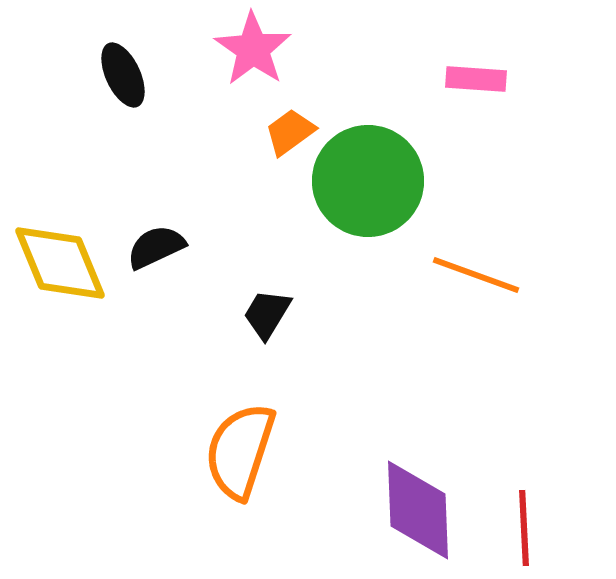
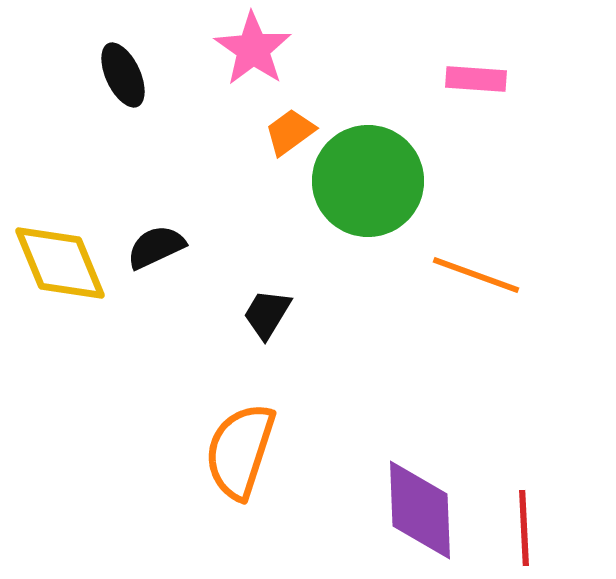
purple diamond: moved 2 px right
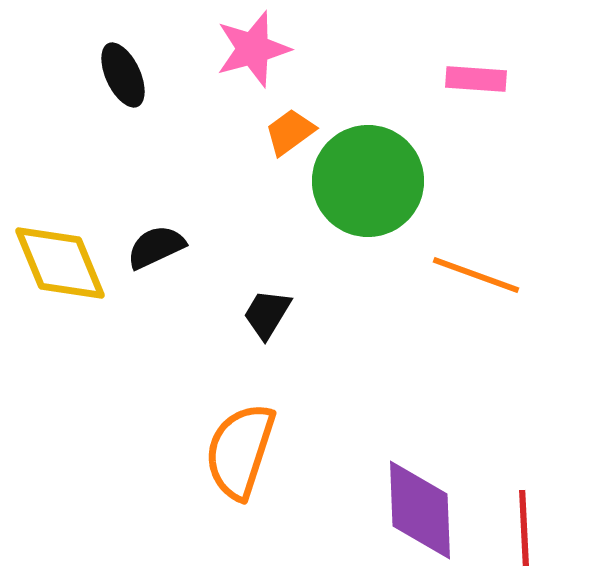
pink star: rotated 22 degrees clockwise
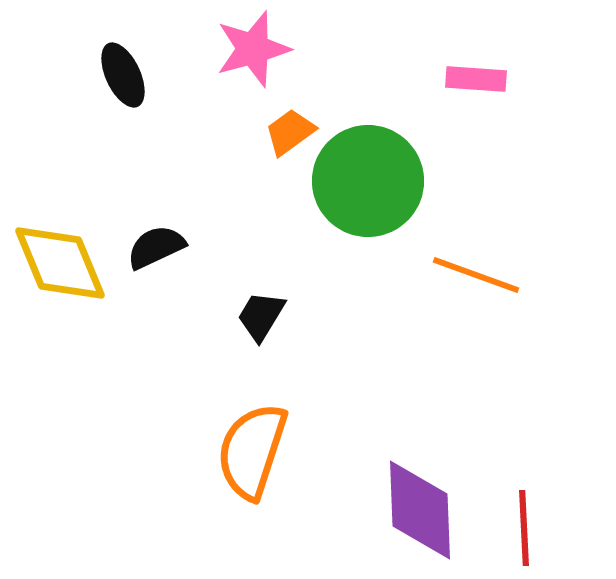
black trapezoid: moved 6 px left, 2 px down
orange semicircle: moved 12 px right
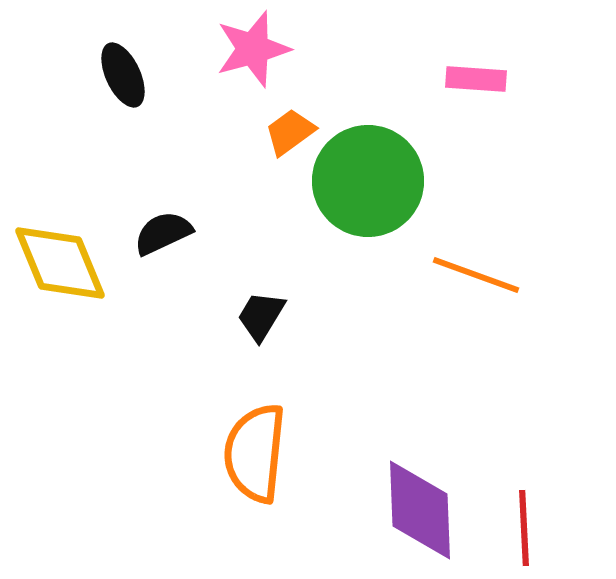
black semicircle: moved 7 px right, 14 px up
orange semicircle: moved 3 px right, 2 px down; rotated 12 degrees counterclockwise
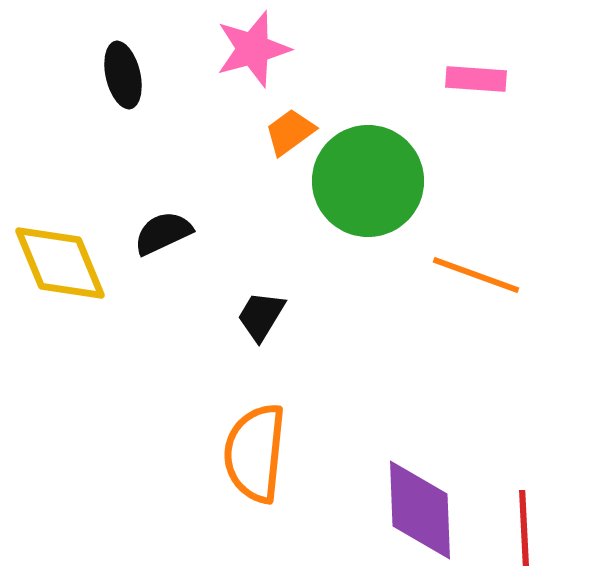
black ellipse: rotated 12 degrees clockwise
